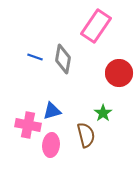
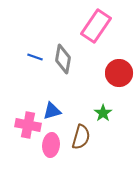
brown semicircle: moved 5 px left, 2 px down; rotated 30 degrees clockwise
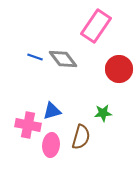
gray diamond: rotated 48 degrees counterclockwise
red circle: moved 4 px up
green star: rotated 30 degrees clockwise
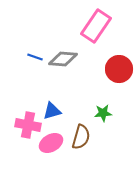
gray diamond: rotated 48 degrees counterclockwise
pink ellipse: moved 2 px up; rotated 55 degrees clockwise
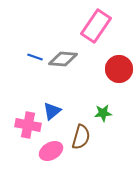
blue triangle: rotated 24 degrees counterclockwise
pink ellipse: moved 8 px down
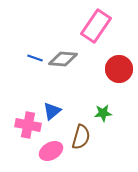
blue line: moved 1 px down
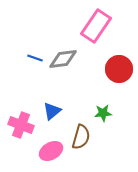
gray diamond: rotated 12 degrees counterclockwise
pink cross: moved 7 px left; rotated 10 degrees clockwise
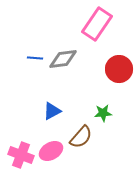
pink rectangle: moved 1 px right, 2 px up
blue line: rotated 14 degrees counterclockwise
blue triangle: rotated 12 degrees clockwise
pink cross: moved 30 px down
brown semicircle: rotated 25 degrees clockwise
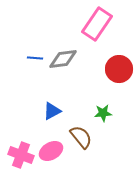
brown semicircle: rotated 80 degrees counterclockwise
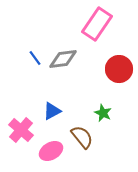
blue line: rotated 49 degrees clockwise
green star: rotated 30 degrees clockwise
brown semicircle: moved 1 px right
pink cross: moved 25 px up; rotated 20 degrees clockwise
